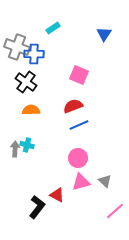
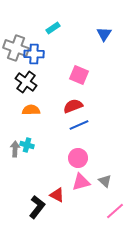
gray cross: moved 1 px left, 1 px down
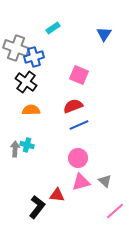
blue cross: moved 3 px down; rotated 18 degrees counterclockwise
red triangle: rotated 21 degrees counterclockwise
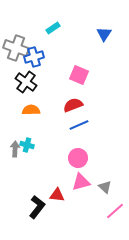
red semicircle: moved 1 px up
gray triangle: moved 6 px down
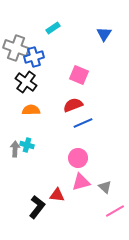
blue line: moved 4 px right, 2 px up
pink line: rotated 12 degrees clockwise
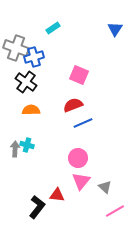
blue triangle: moved 11 px right, 5 px up
pink triangle: moved 1 px up; rotated 36 degrees counterclockwise
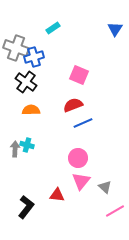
black L-shape: moved 11 px left
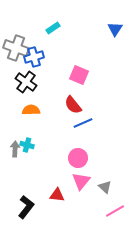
red semicircle: rotated 108 degrees counterclockwise
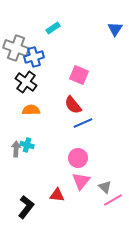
gray arrow: moved 1 px right
pink line: moved 2 px left, 11 px up
